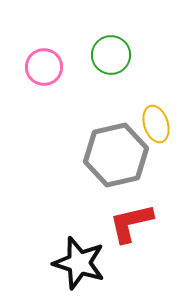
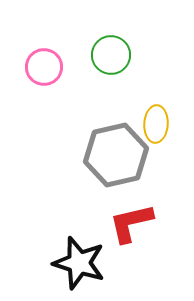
yellow ellipse: rotated 21 degrees clockwise
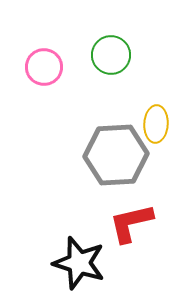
gray hexagon: rotated 10 degrees clockwise
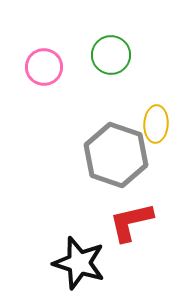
gray hexagon: rotated 22 degrees clockwise
red L-shape: moved 1 px up
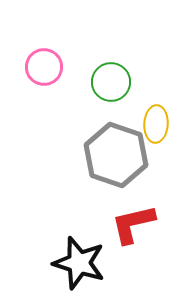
green circle: moved 27 px down
red L-shape: moved 2 px right, 2 px down
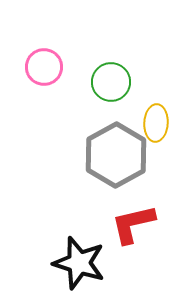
yellow ellipse: moved 1 px up
gray hexagon: rotated 12 degrees clockwise
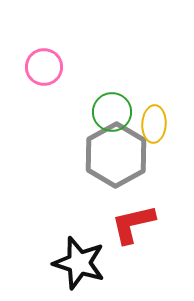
green circle: moved 1 px right, 30 px down
yellow ellipse: moved 2 px left, 1 px down
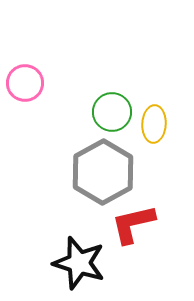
pink circle: moved 19 px left, 16 px down
gray hexagon: moved 13 px left, 17 px down
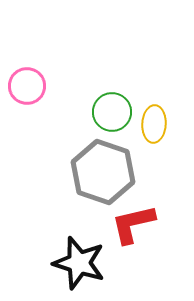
pink circle: moved 2 px right, 3 px down
gray hexagon: rotated 12 degrees counterclockwise
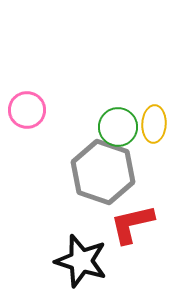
pink circle: moved 24 px down
green circle: moved 6 px right, 15 px down
red L-shape: moved 1 px left
black star: moved 2 px right, 2 px up
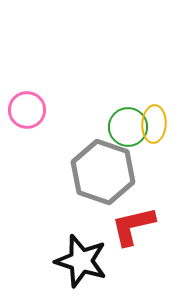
green circle: moved 10 px right
red L-shape: moved 1 px right, 2 px down
